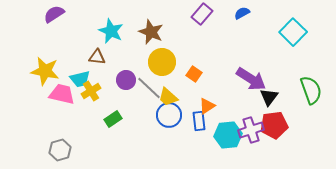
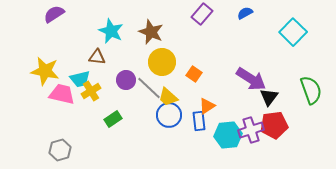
blue semicircle: moved 3 px right
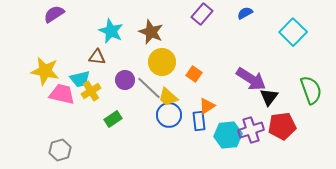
purple circle: moved 1 px left
red pentagon: moved 8 px right, 1 px down
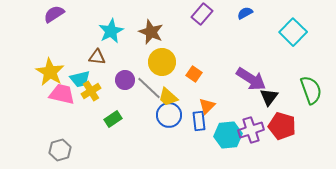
cyan star: rotated 20 degrees clockwise
yellow star: moved 5 px right, 1 px down; rotated 20 degrees clockwise
orange triangle: rotated 12 degrees counterclockwise
red pentagon: rotated 24 degrees clockwise
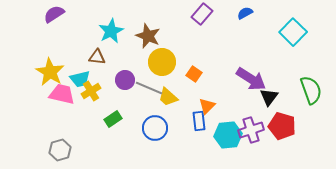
brown star: moved 3 px left, 4 px down
gray line: rotated 20 degrees counterclockwise
blue circle: moved 14 px left, 13 px down
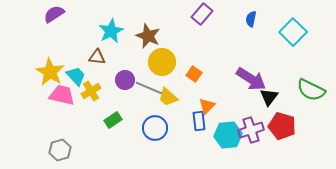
blue semicircle: moved 6 px right, 6 px down; rotated 49 degrees counterclockwise
cyan trapezoid: moved 4 px left, 3 px up; rotated 120 degrees counterclockwise
green semicircle: rotated 136 degrees clockwise
pink trapezoid: moved 1 px down
green rectangle: moved 1 px down
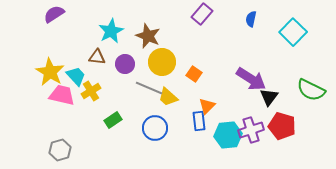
purple circle: moved 16 px up
